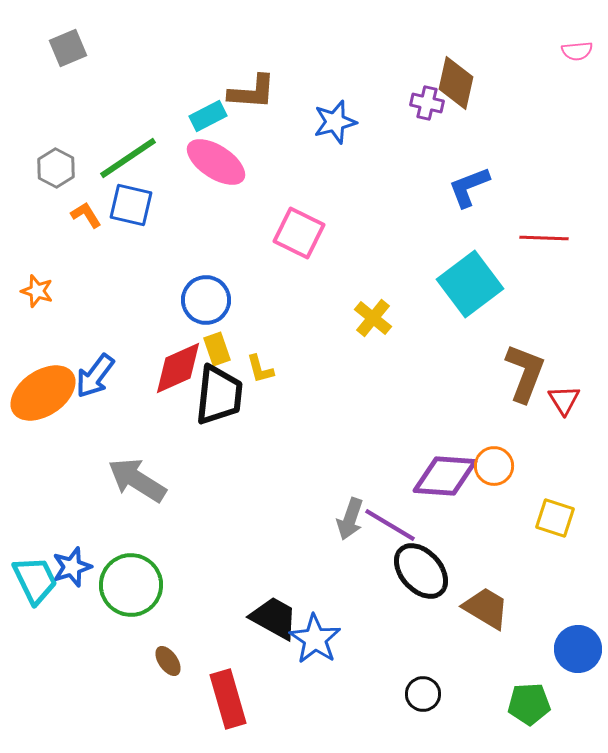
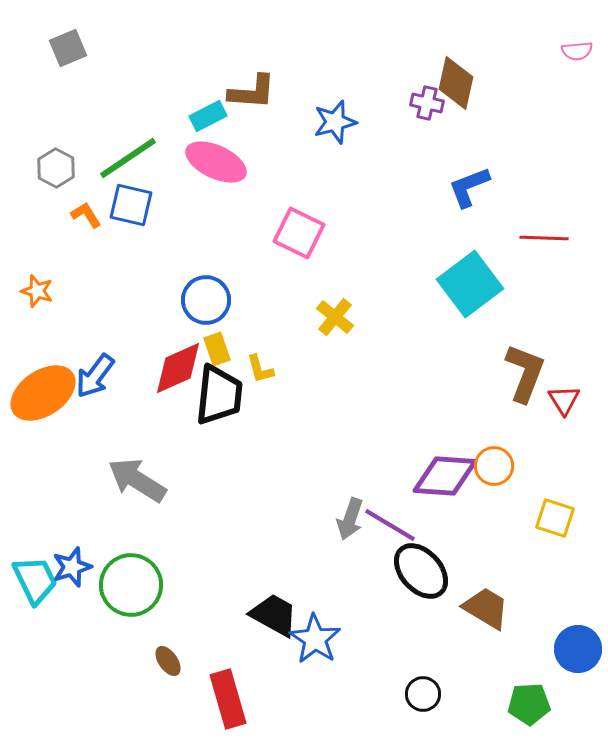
pink ellipse at (216, 162): rotated 8 degrees counterclockwise
yellow cross at (373, 318): moved 38 px left, 1 px up
black trapezoid at (274, 618): moved 3 px up
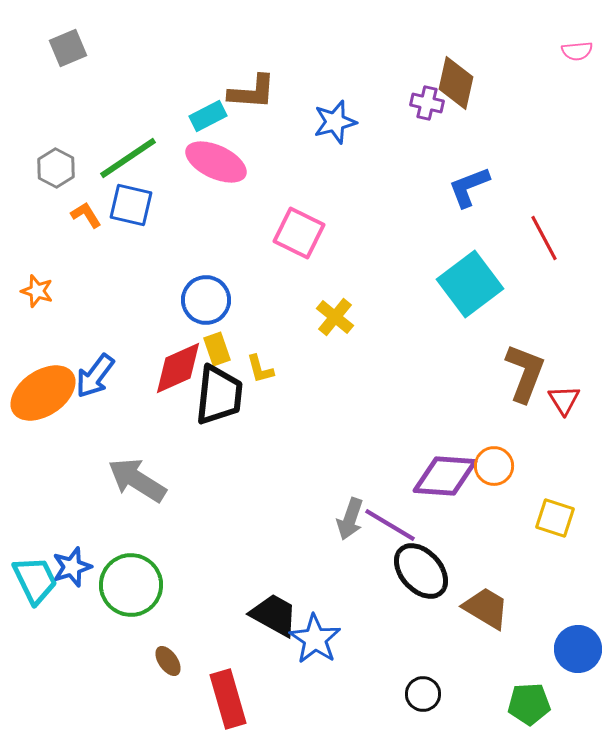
red line at (544, 238): rotated 60 degrees clockwise
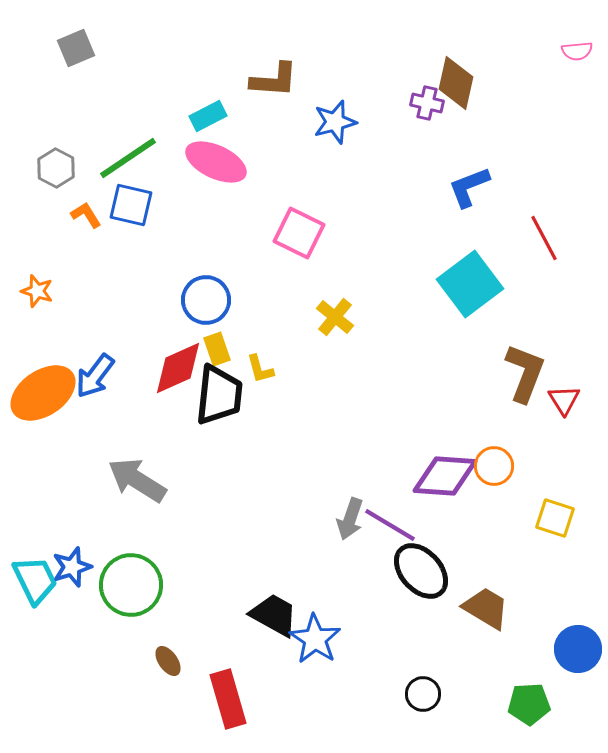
gray square at (68, 48): moved 8 px right
brown L-shape at (252, 92): moved 22 px right, 12 px up
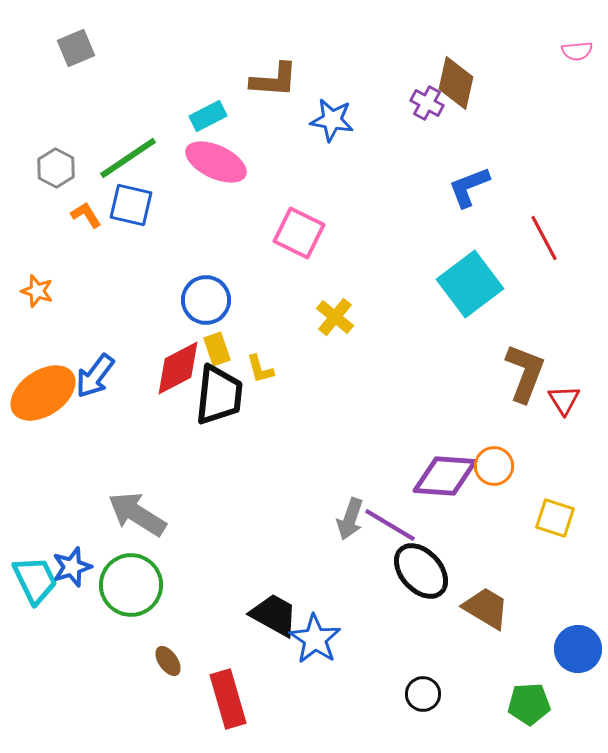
purple cross at (427, 103): rotated 16 degrees clockwise
blue star at (335, 122): moved 3 px left, 2 px up; rotated 24 degrees clockwise
red diamond at (178, 368): rotated 4 degrees counterclockwise
gray arrow at (137, 480): moved 34 px down
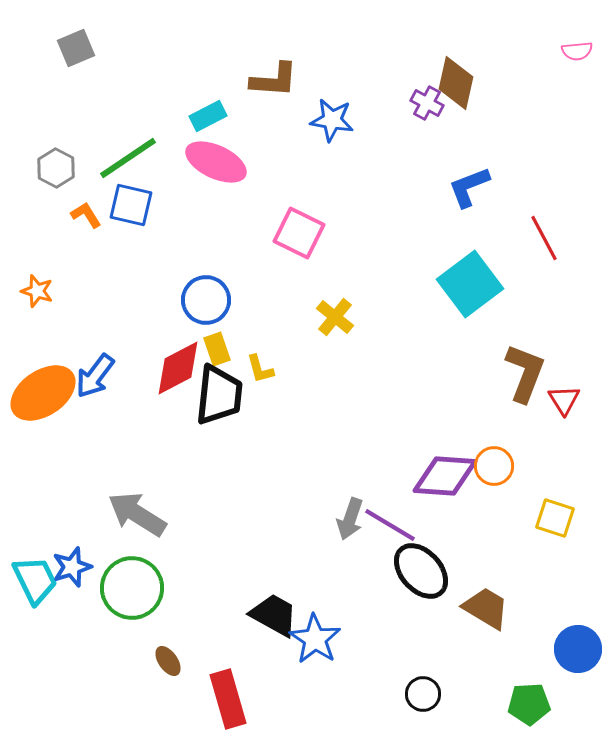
green circle at (131, 585): moved 1 px right, 3 px down
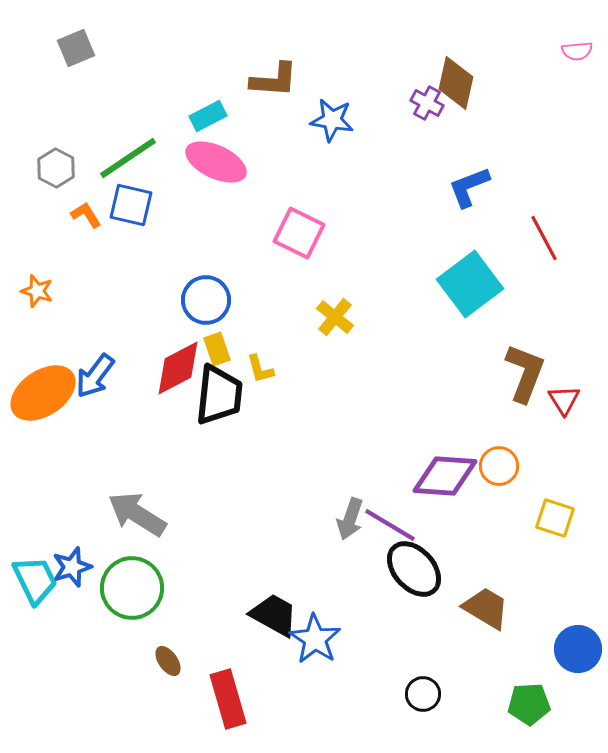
orange circle at (494, 466): moved 5 px right
black ellipse at (421, 571): moved 7 px left, 2 px up
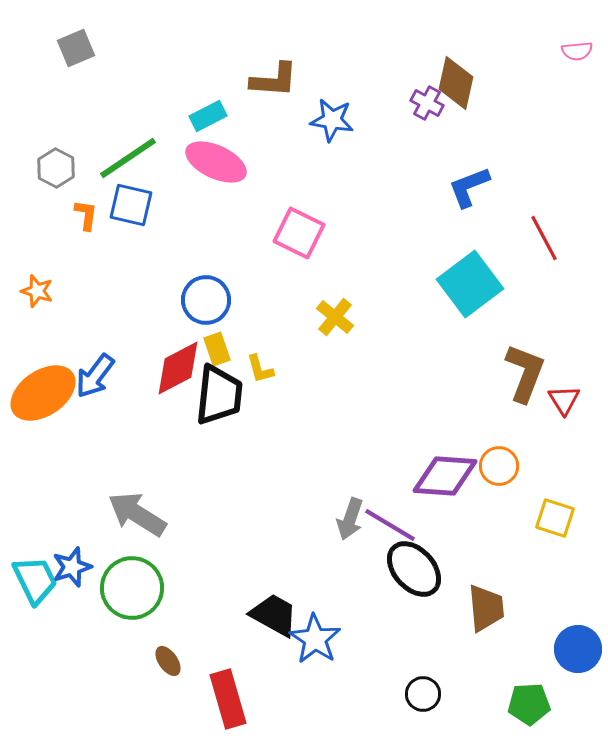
orange L-shape at (86, 215): rotated 40 degrees clockwise
brown trapezoid at (486, 608): rotated 54 degrees clockwise
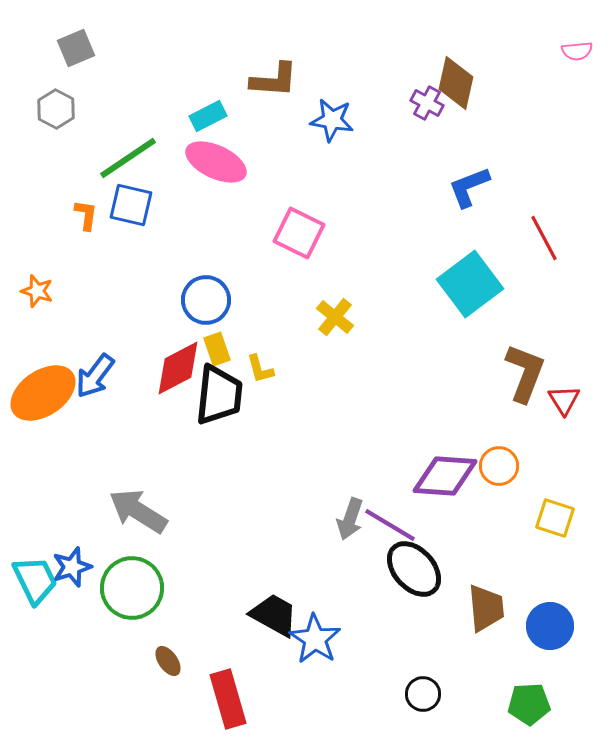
gray hexagon at (56, 168): moved 59 px up
gray arrow at (137, 514): moved 1 px right, 3 px up
blue circle at (578, 649): moved 28 px left, 23 px up
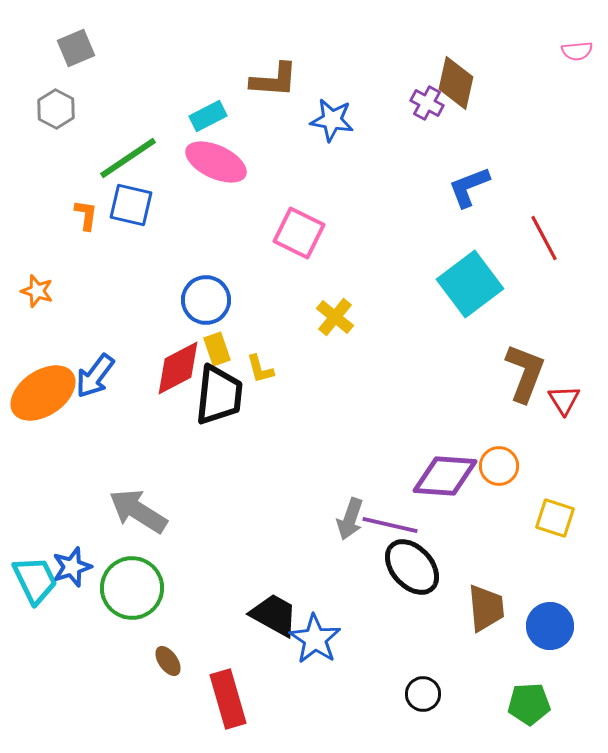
purple line at (390, 525): rotated 18 degrees counterclockwise
black ellipse at (414, 569): moved 2 px left, 2 px up
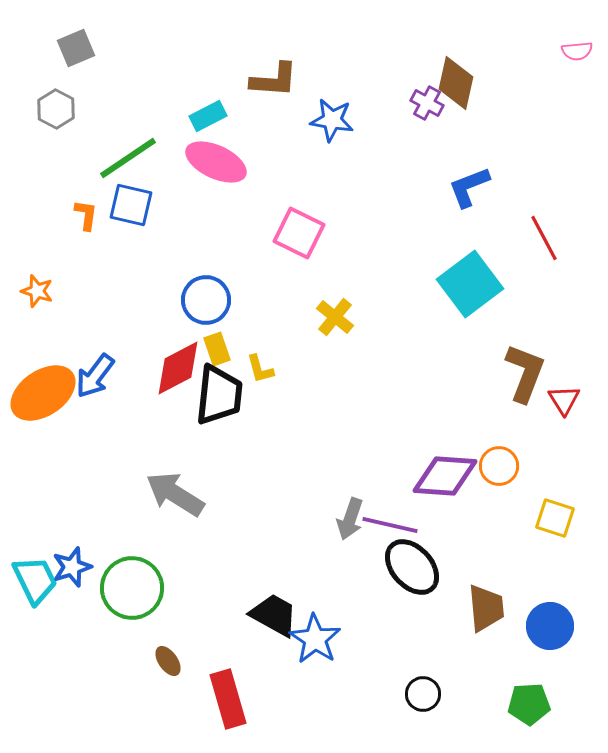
gray arrow at (138, 511): moved 37 px right, 17 px up
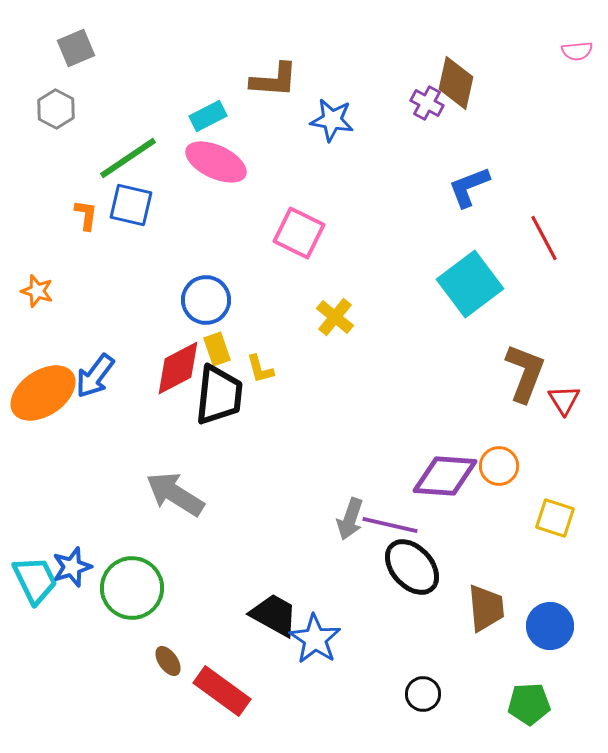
red rectangle at (228, 699): moved 6 px left, 8 px up; rotated 38 degrees counterclockwise
